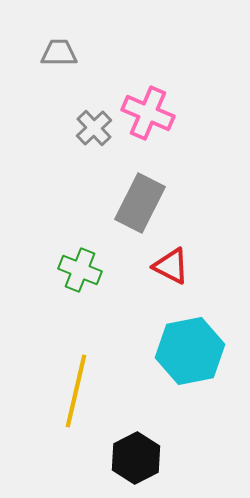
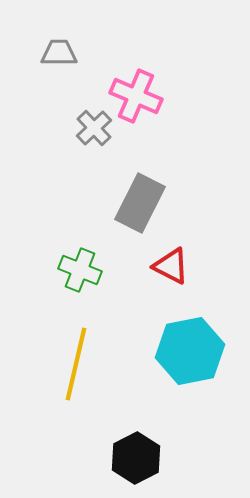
pink cross: moved 12 px left, 17 px up
yellow line: moved 27 px up
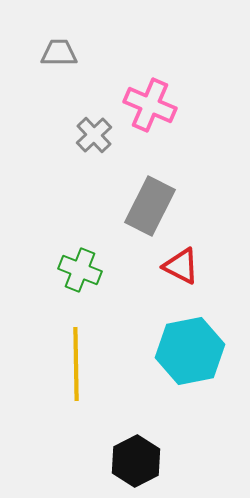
pink cross: moved 14 px right, 9 px down
gray cross: moved 7 px down
gray rectangle: moved 10 px right, 3 px down
red triangle: moved 10 px right
yellow line: rotated 14 degrees counterclockwise
black hexagon: moved 3 px down
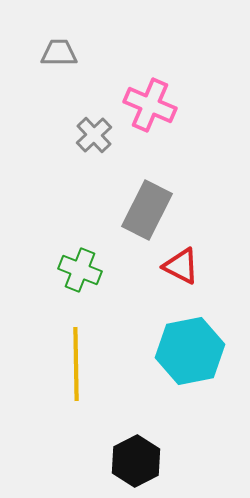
gray rectangle: moved 3 px left, 4 px down
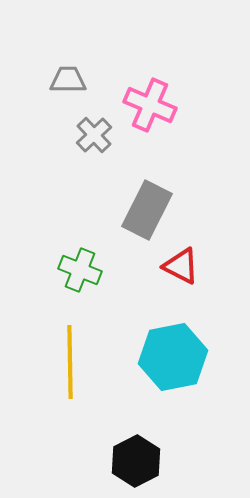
gray trapezoid: moved 9 px right, 27 px down
cyan hexagon: moved 17 px left, 6 px down
yellow line: moved 6 px left, 2 px up
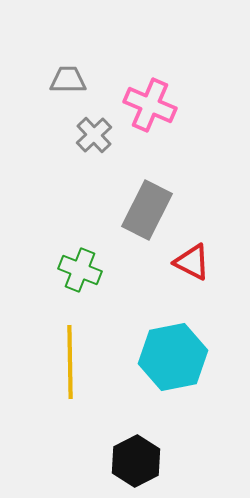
red triangle: moved 11 px right, 4 px up
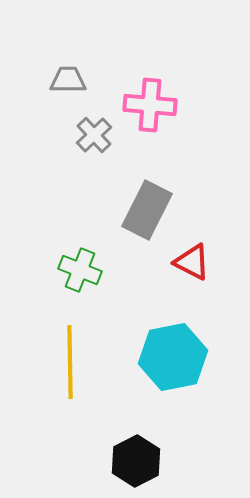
pink cross: rotated 18 degrees counterclockwise
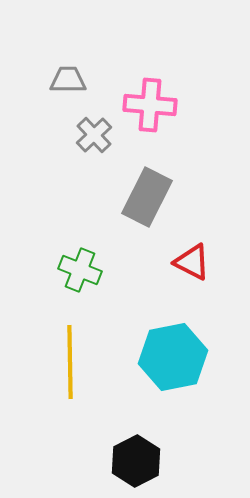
gray rectangle: moved 13 px up
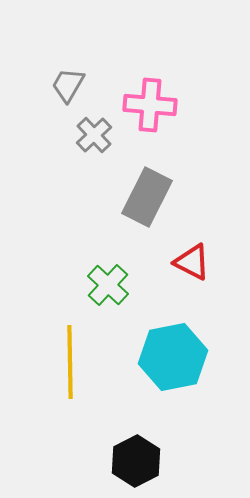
gray trapezoid: moved 5 px down; rotated 60 degrees counterclockwise
green cross: moved 28 px right, 15 px down; rotated 21 degrees clockwise
